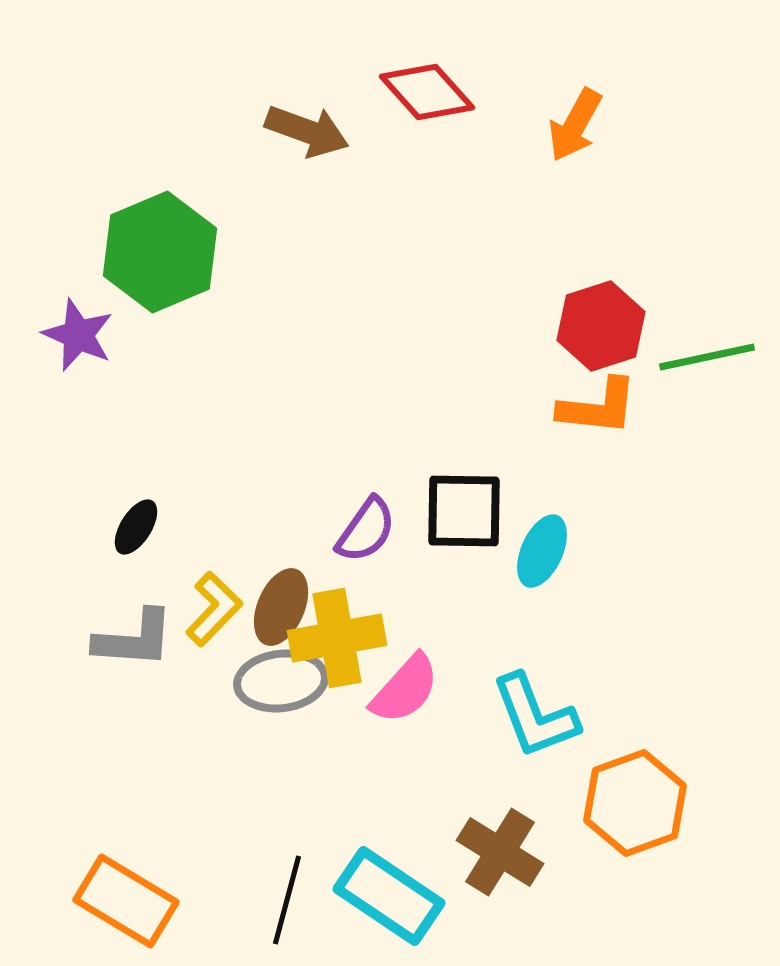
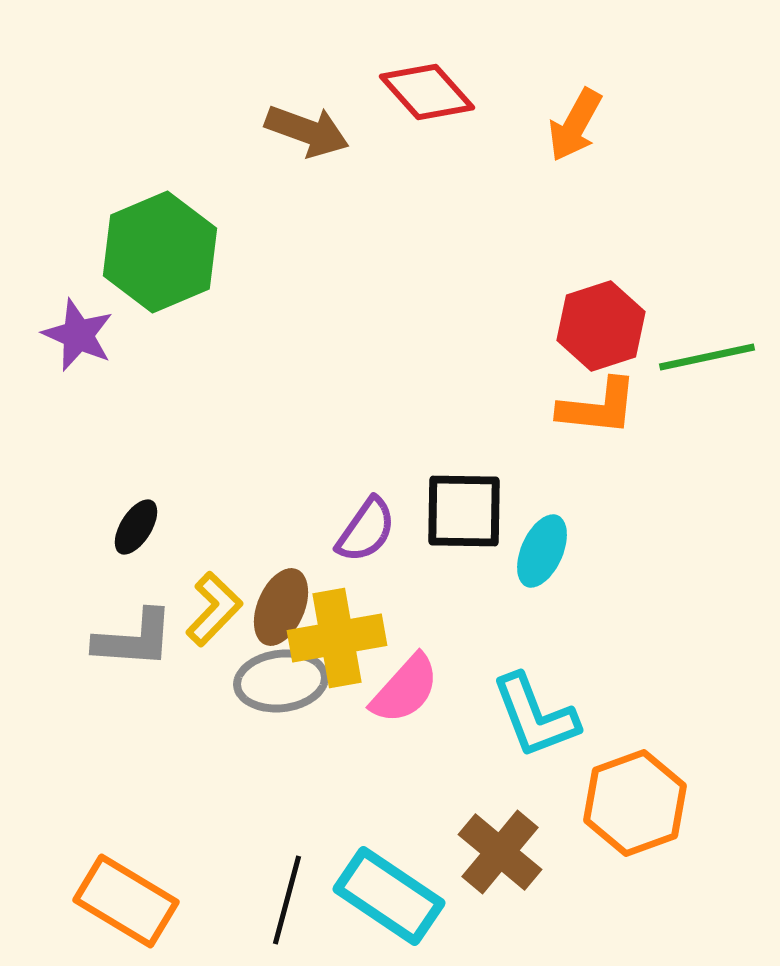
brown cross: rotated 8 degrees clockwise
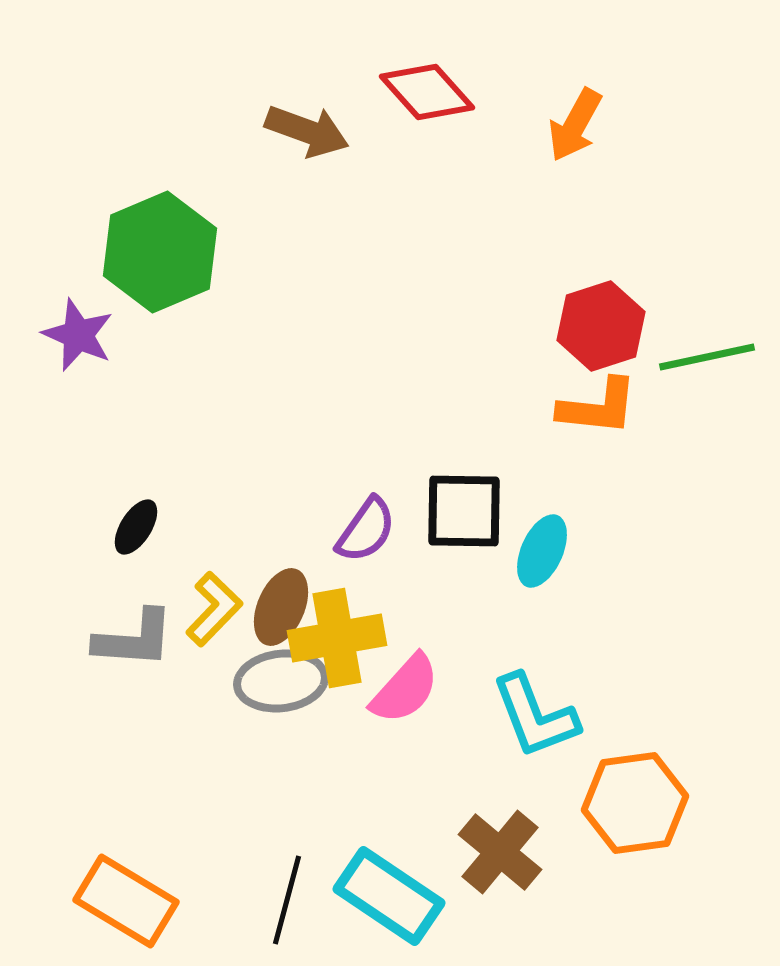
orange hexagon: rotated 12 degrees clockwise
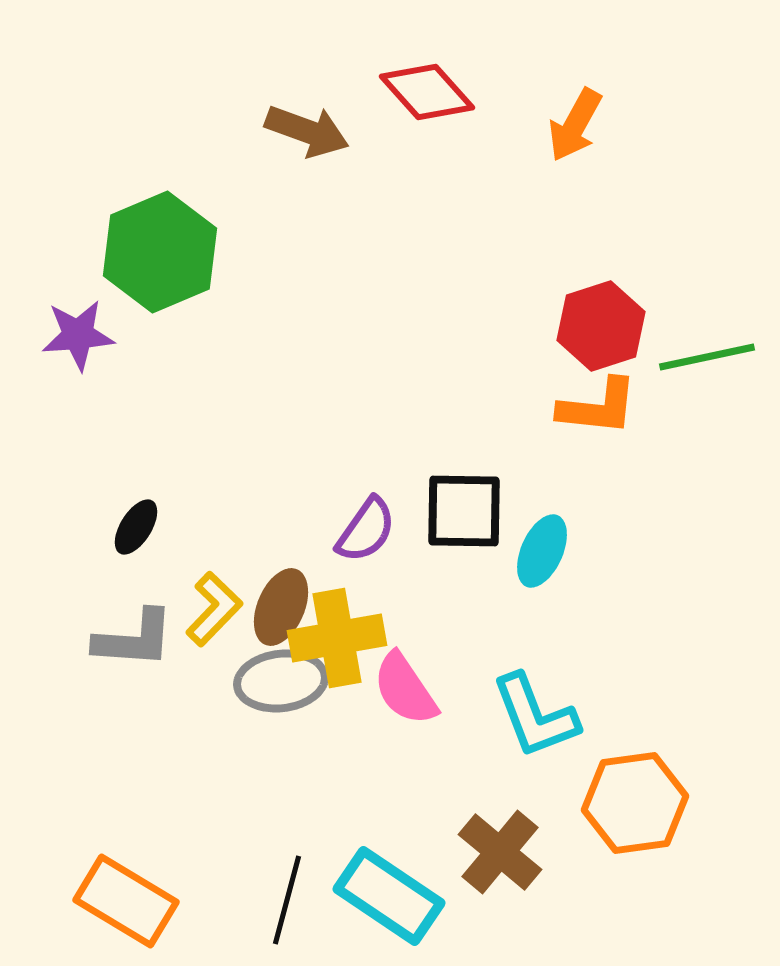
purple star: rotated 28 degrees counterclockwise
pink semicircle: rotated 104 degrees clockwise
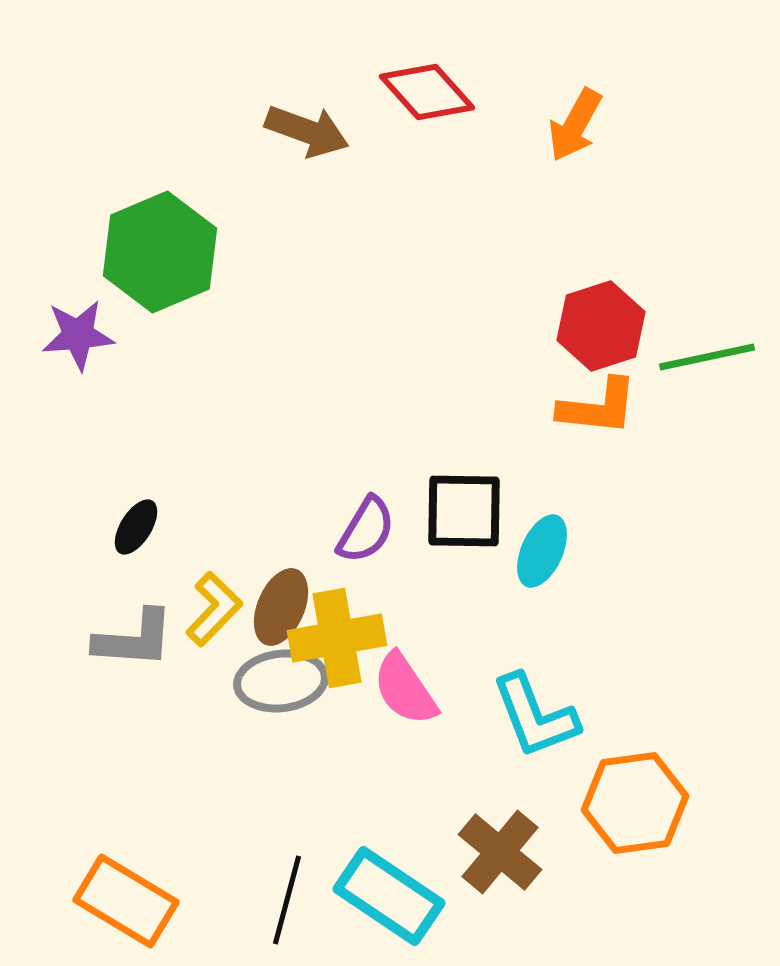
purple semicircle: rotated 4 degrees counterclockwise
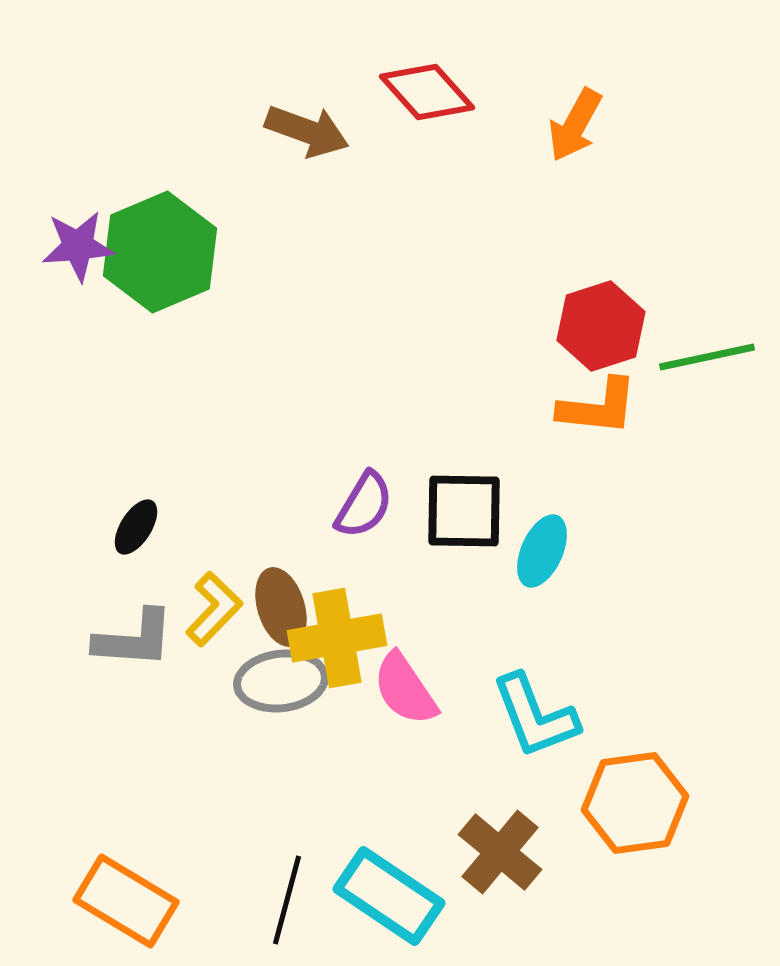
purple star: moved 89 px up
purple semicircle: moved 2 px left, 25 px up
brown ellipse: rotated 40 degrees counterclockwise
